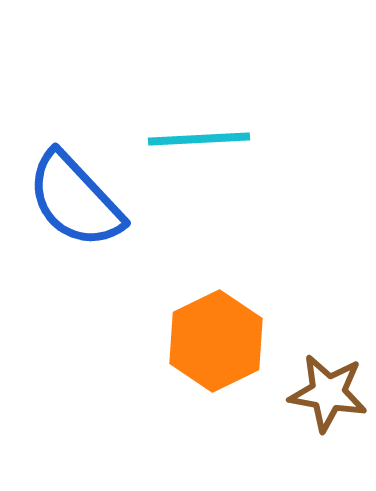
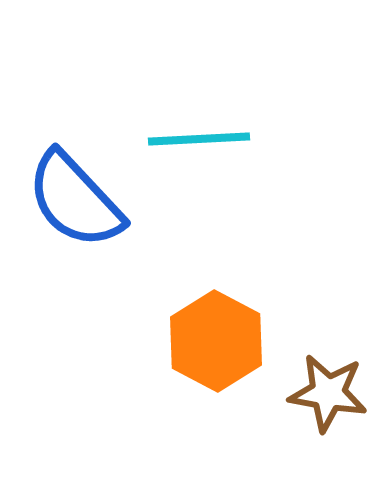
orange hexagon: rotated 6 degrees counterclockwise
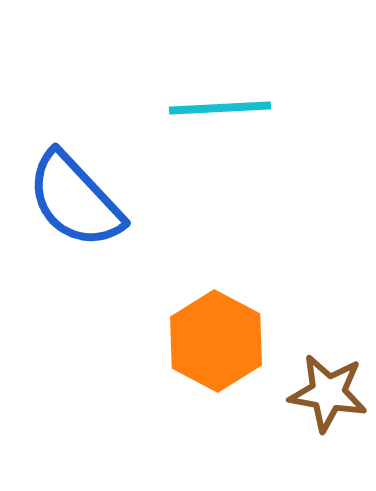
cyan line: moved 21 px right, 31 px up
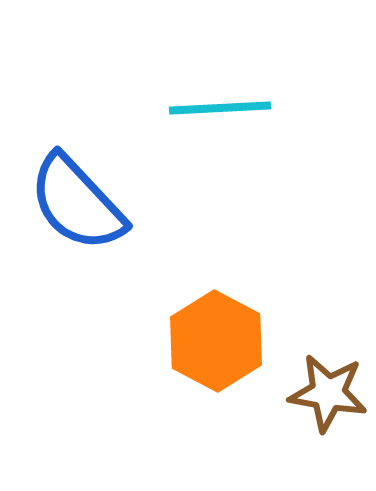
blue semicircle: moved 2 px right, 3 px down
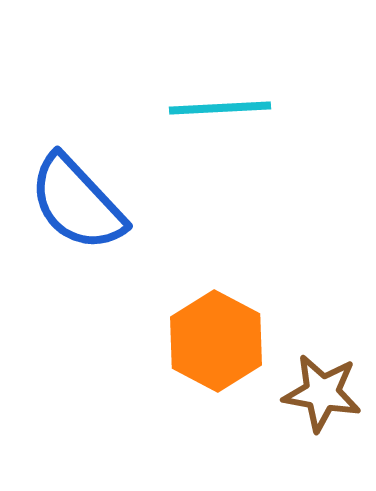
brown star: moved 6 px left
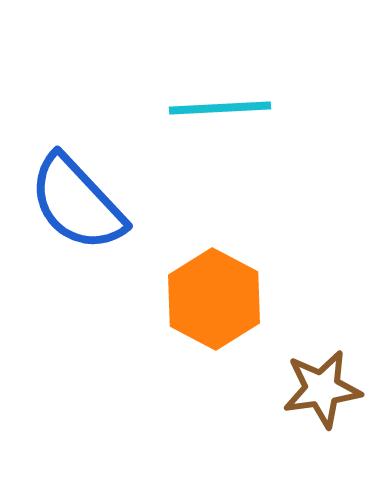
orange hexagon: moved 2 px left, 42 px up
brown star: moved 4 px up; rotated 18 degrees counterclockwise
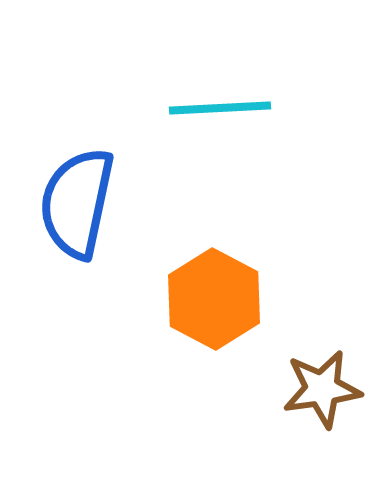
blue semicircle: rotated 55 degrees clockwise
